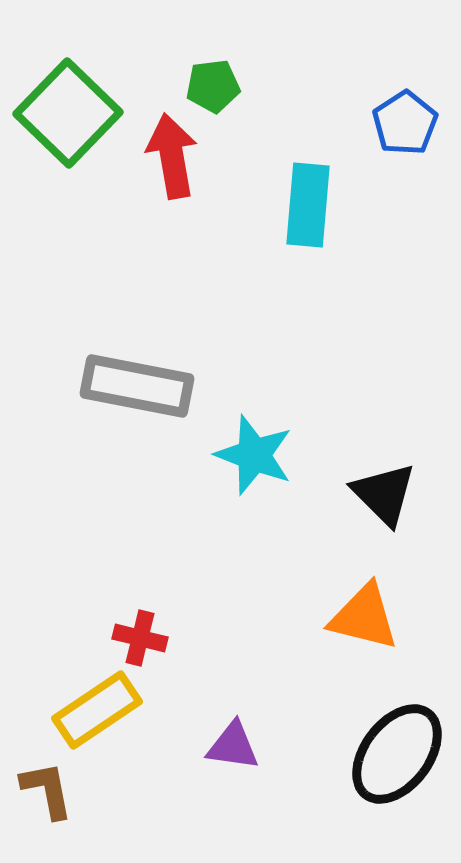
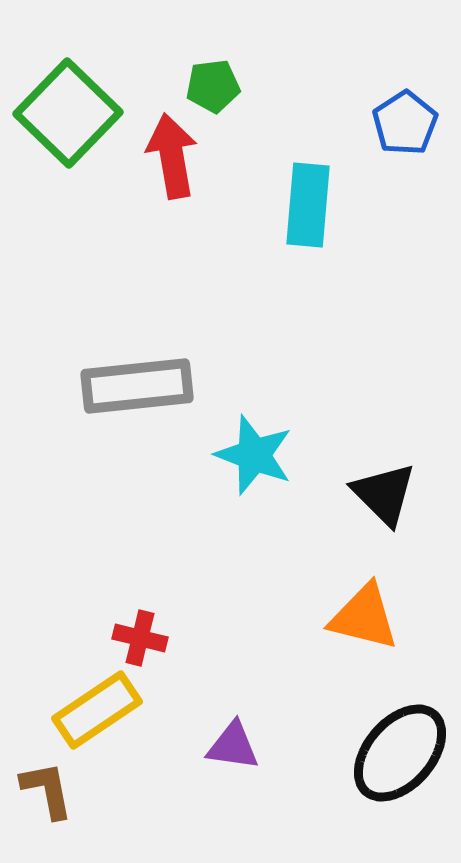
gray rectangle: rotated 17 degrees counterclockwise
black ellipse: moved 3 px right, 1 px up; rotated 4 degrees clockwise
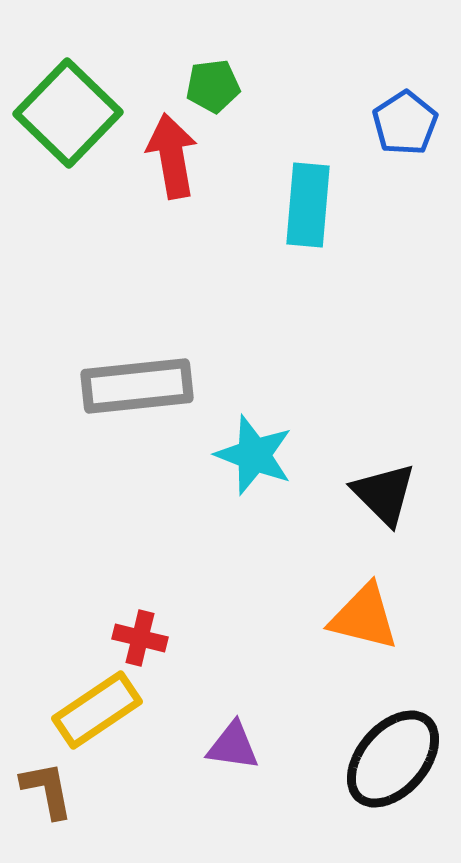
black ellipse: moved 7 px left, 6 px down
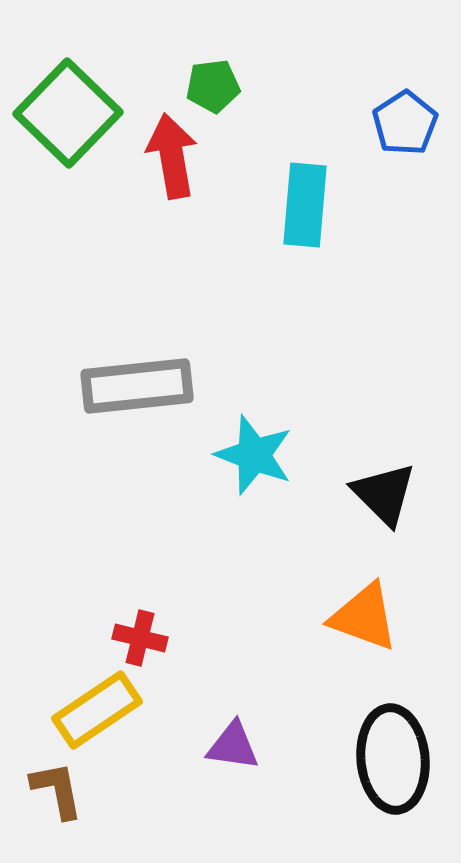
cyan rectangle: moved 3 px left
orange triangle: rotated 6 degrees clockwise
black ellipse: rotated 46 degrees counterclockwise
brown L-shape: moved 10 px right
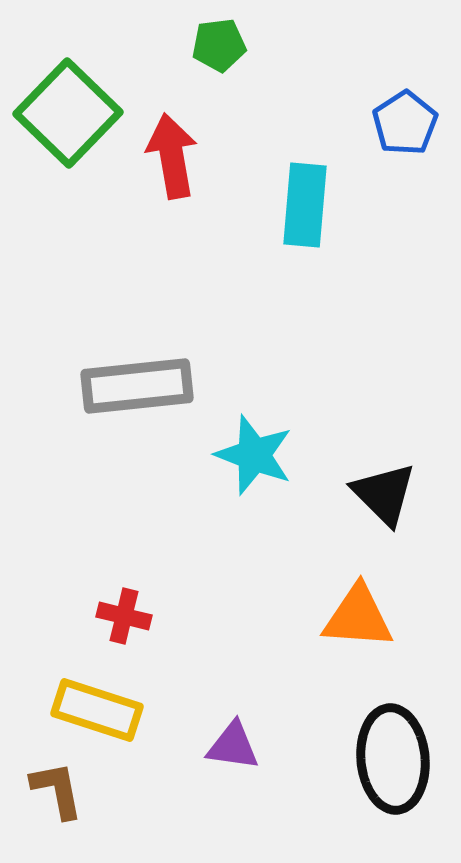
green pentagon: moved 6 px right, 41 px up
orange triangle: moved 6 px left; rotated 16 degrees counterclockwise
red cross: moved 16 px left, 22 px up
yellow rectangle: rotated 52 degrees clockwise
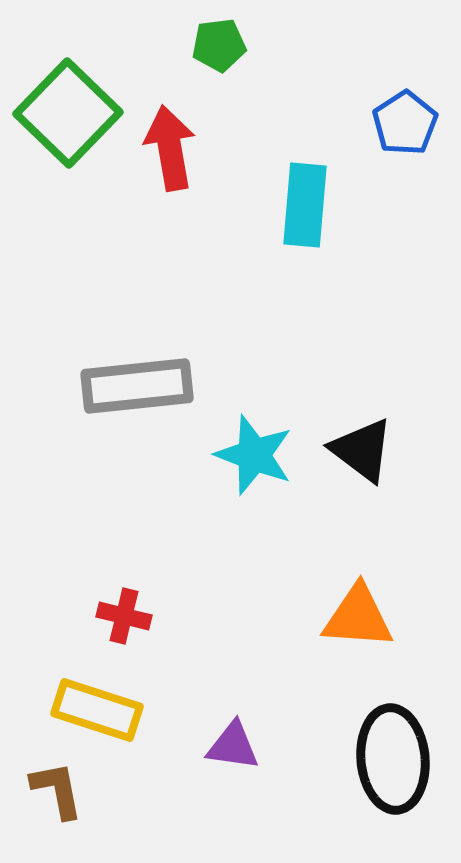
red arrow: moved 2 px left, 8 px up
black triangle: moved 22 px left, 44 px up; rotated 8 degrees counterclockwise
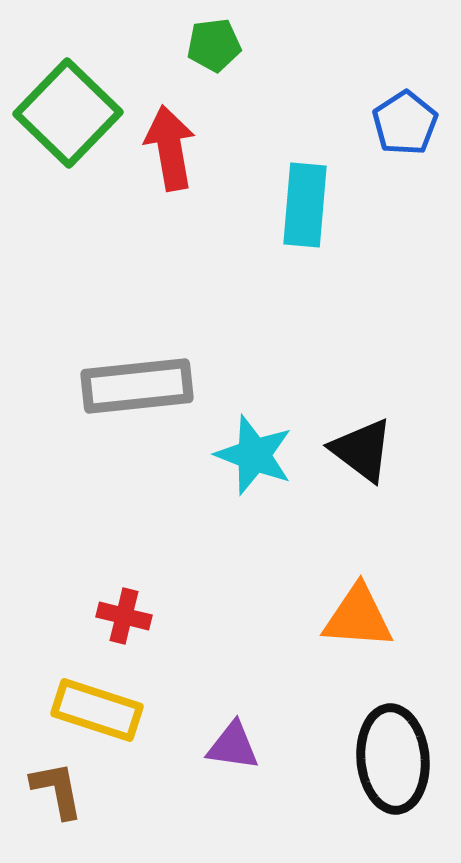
green pentagon: moved 5 px left
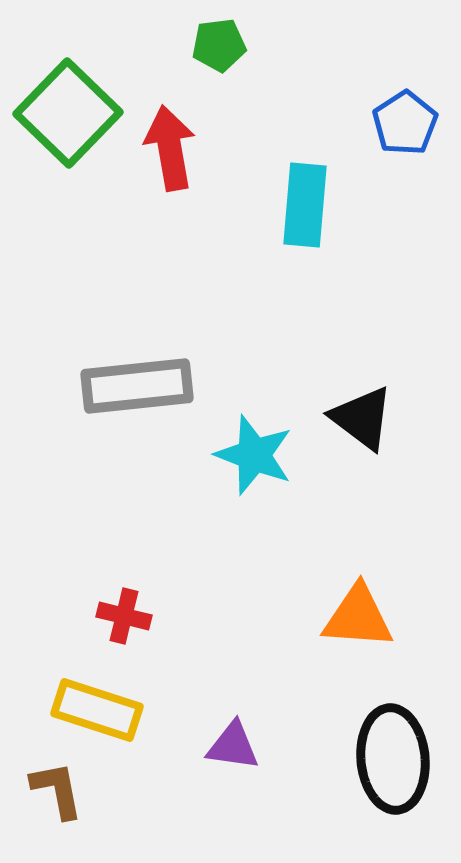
green pentagon: moved 5 px right
black triangle: moved 32 px up
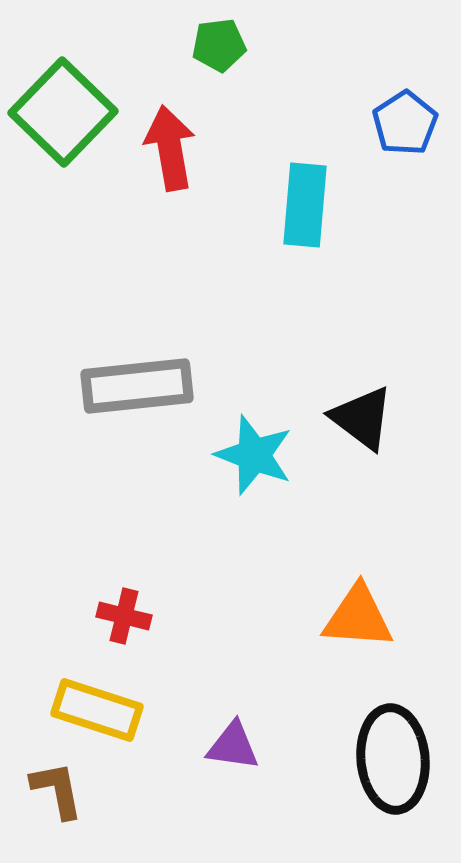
green square: moved 5 px left, 1 px up
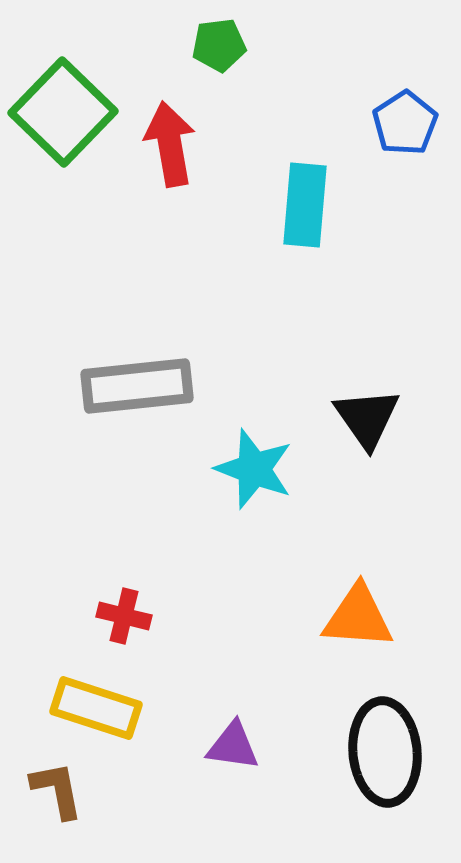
red arrow: moved 4 px up
black triangle: moved 5 px right; rotated 18 degrees clockwise
cyan star: moved 14 px down
yellow rectangle: moved 1 px left, 2 px up
black ellipse: moved 8 px left, 7 px up
